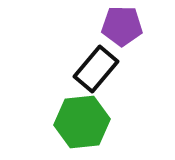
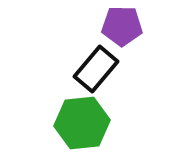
green hexagon: moved 1 px down
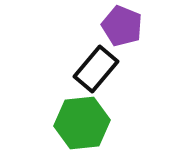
purple pentagon: rotated 21 degrees clockwise
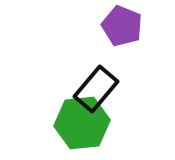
black rectangle: moved 20 px down
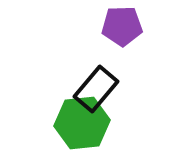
purple pentagon: rotated 24 degrees counterclockwise
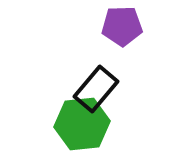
green hexagon: moved 1 px down
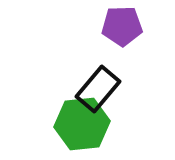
black rectangle: moved 2 px right
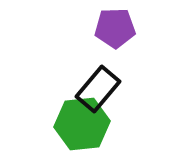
purple pentagon: moved 7 px left, 2 px down
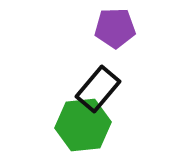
green hexagon: moved 1 px right, 1 px down
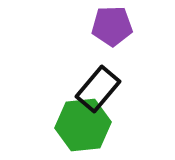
purple pentagon: moved 3 px left, 2 px up
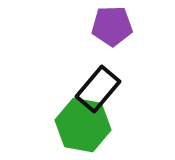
green hexagon: rotated 16 degrees clockwise
